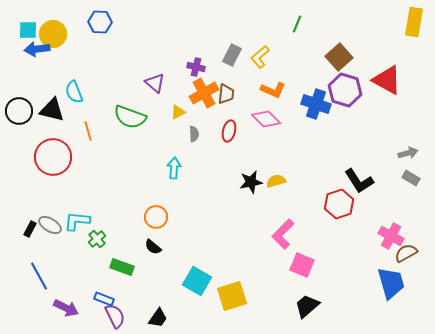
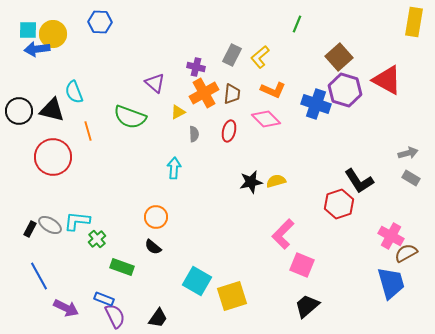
brown trapezoid at (226, 94): moved 6 px right
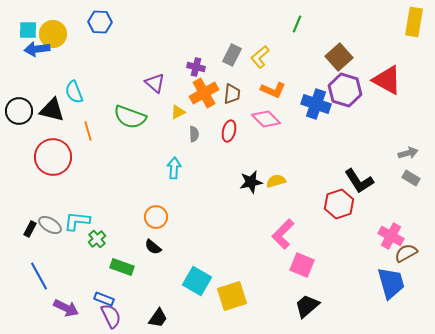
purple semicircle at (115, 316): moved 4 px left
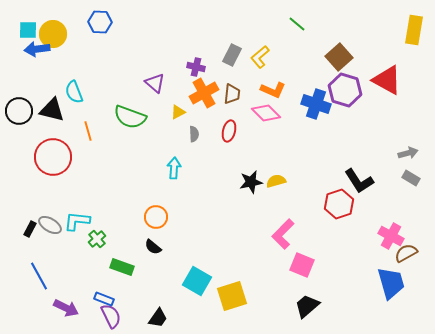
yellow rectangle at (414, 22): moved 8 px down
green line at (297, 24): rotated 72 degrees counterclockwise
pink diamond at (266, 119): moved 6 px up
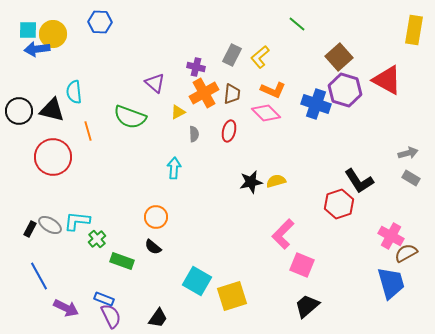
cyan semicircle at (74, 92): rotated 15 degrees clockwise
green rectangle at (122, 267): moved 6 px up
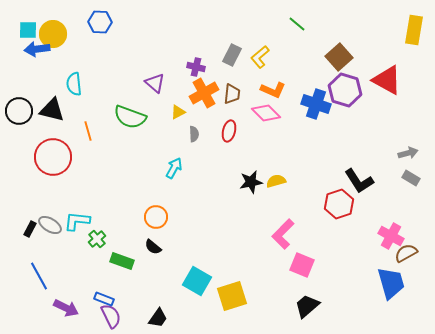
cyan semicircle at (74, 92): moved 8 px up
cyan arrow at (174, 168): rotated 25 degrees clockwise
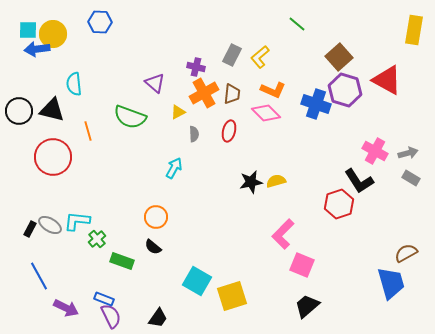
pink cross at (391, 236): moved 16 px left, 85 px up
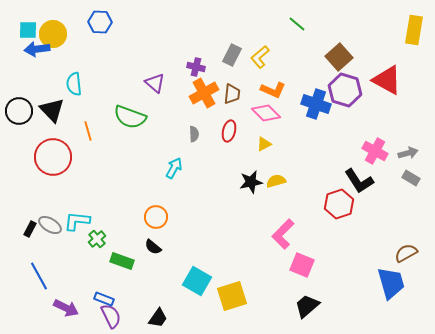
black triangle at (52, 110): rotated 32 degrees clockwise
yellow triangle at (178, 112): moved 86 px right, 32 px down
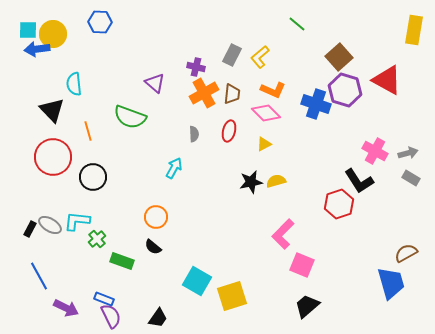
black circle at (19, 111): moved 74 px right, 66 px down
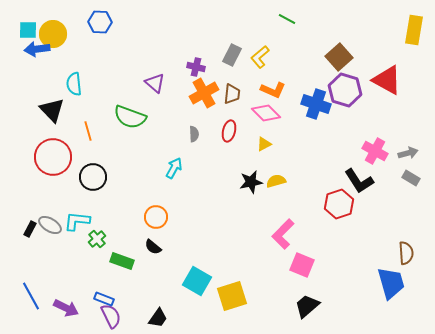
green line at (297, 24): moved 10 px left, 5 px up; rotated 12 degrees counterclockwise
brown semicircle at (406, 253): rotated 115 degrees clockwise
blue line at (39, 276): moved 8 px left, 20 px down
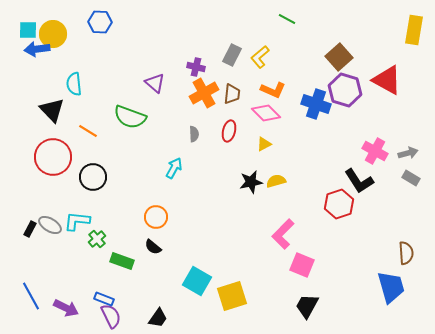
orange line at (88, 131): rotated 42 degrees counterclockwise
blue trapezoid at (391, 283): moved 4 px down
black trapezoid at (307, 306): rotated 20 degrees counterclockwise
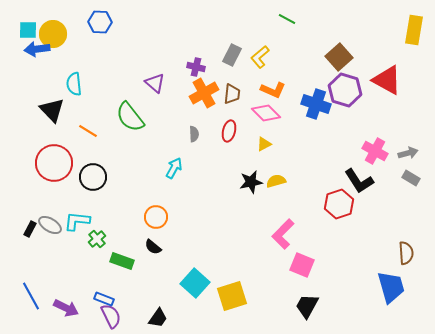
green semicircle at (130, 117): rotated 32 degrees clockwise
red circle at (53, 157): moved 1 px right, 6 px down
cyan square at (197, 281): moved 2 px left, 2 px down; rotated 12 degrees clockwise
